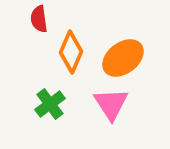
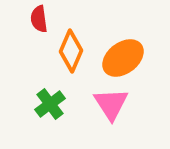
orange diamond: moved 1 px up
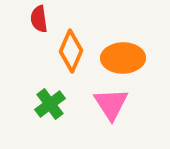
orange ellipse: rotated 36 degrees clockwise
